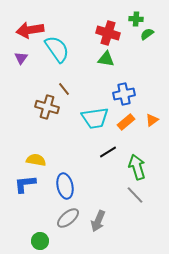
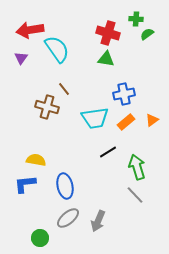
green circle: moved 3 px up
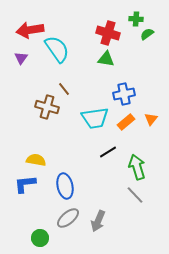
orange triangle: moved 1 px left, 1 px up; rotated 16 degrees counterclockwise
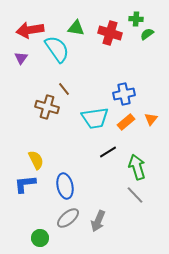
red cross: moved 2 px right
green triangle: moved 30 px left, 31 px up
yellow semicircle: rotated 54 degrees clockwise
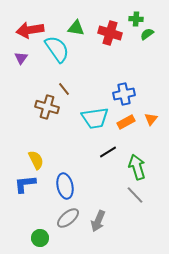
orange rectangle: rotated 12 degrees clockwise
